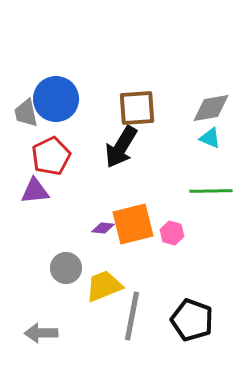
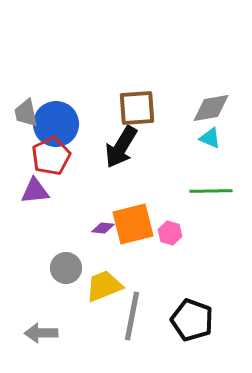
blue circle: moved 25 px down
pink hexagon: moved 2 px left
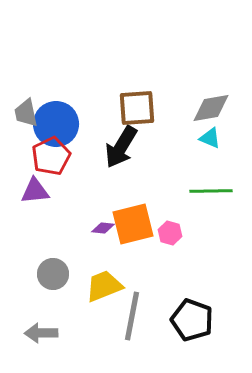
gray circle: moved 13 px left, 6 px down
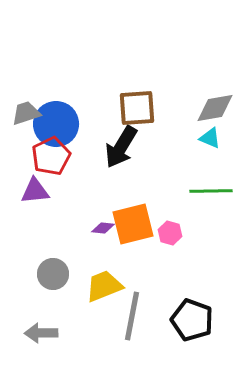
gray diamond: moved 4 px right
gray trapezoid: rotated 84 degrees clockwise
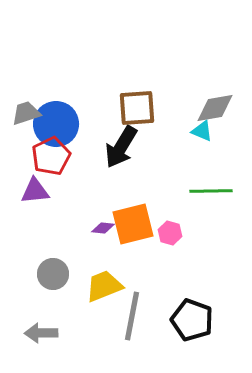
cyan triangle: moved 8 px left, 7 px up
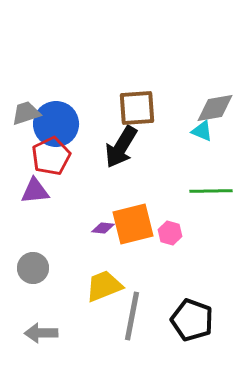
gray circle: moved 20 px left, 6 px up
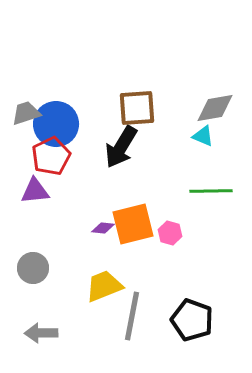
cyan triangle: moved 1 px right, 5 px down
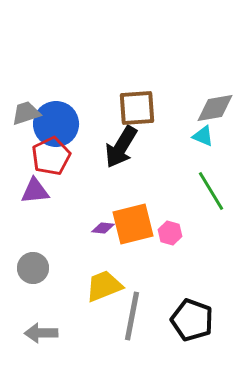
green line: rotated 60 degrees clockwise
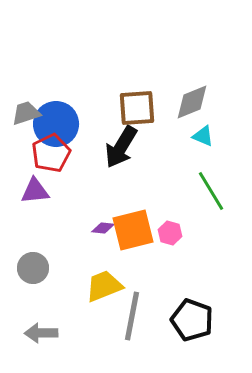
gray diamond: moved 23 px left, 6 px up; rotated 12 degrees counterclockwise
red pentagon: moved 3 px up
orange square: moved 6 px down
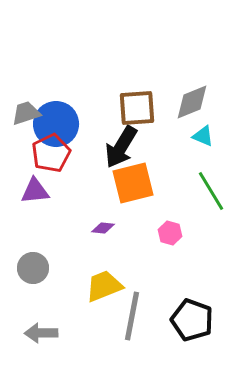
orange square: moved 47 px up
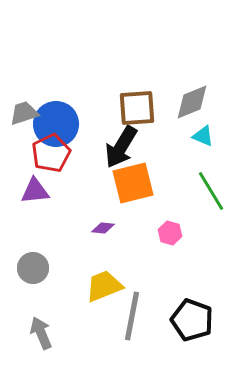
gray trapezoid: moved 2 px left
gray arrow: rotated 68 degrees clockwise
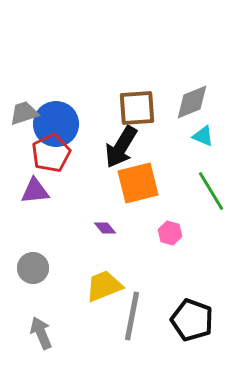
orange square: moved 5 px right
purple diamond: moved 2 px right; rotated 45 degrees clockwise
